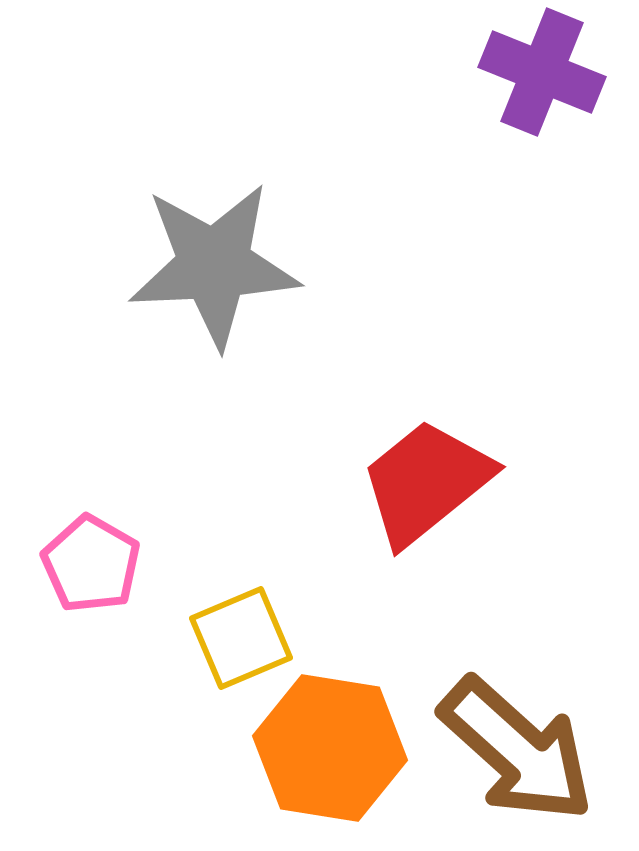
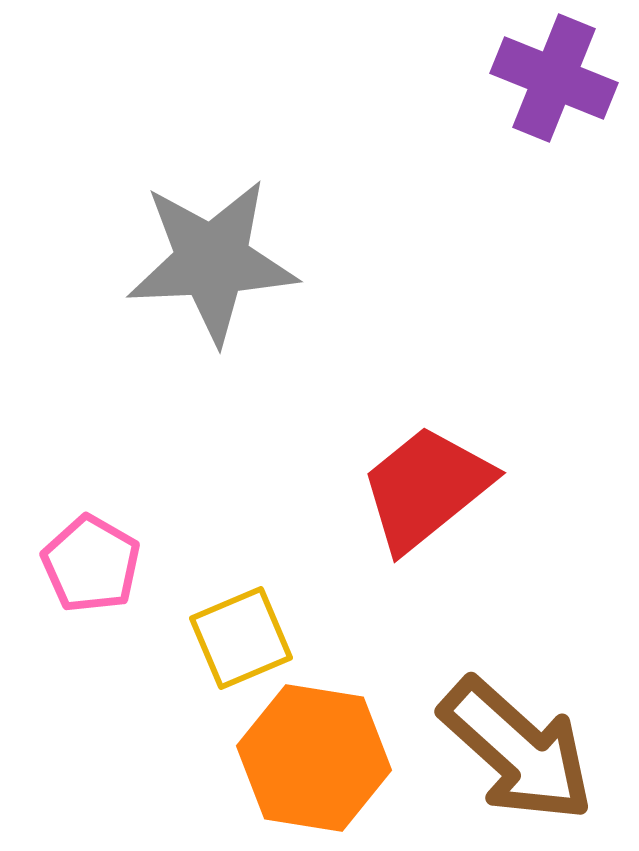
purple cross: moved 12 px right, 6 px down
gray star: moved 2 px left, 4 px up
red trapezoid: moved 6 px down
orange hexagon: moved 16 px left, 10 px down
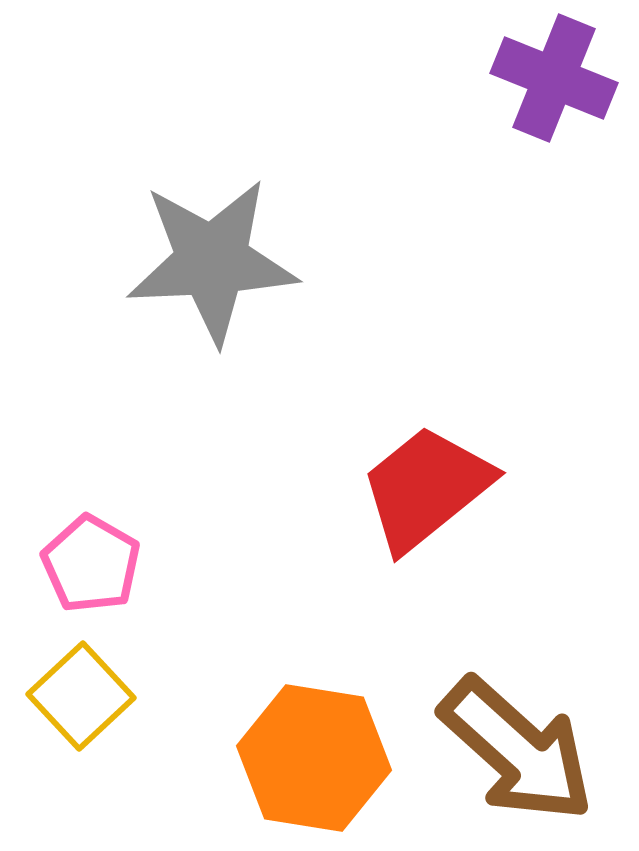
yellow square: moved 160 px left, 58 px down; rotated 20 degrees counterclockwise
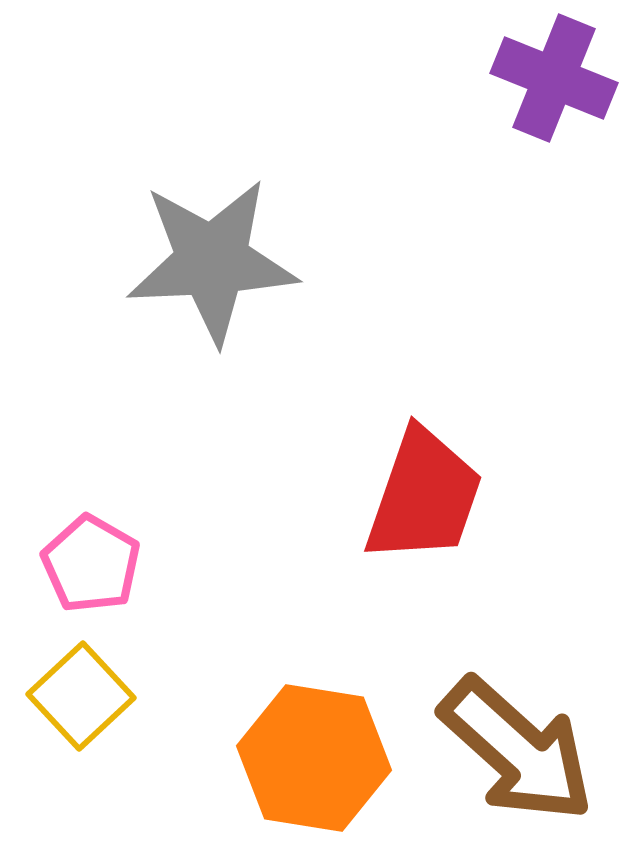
red trapezoid: moved 2 px left, 8 px down; rotated 148 degrees clockwise
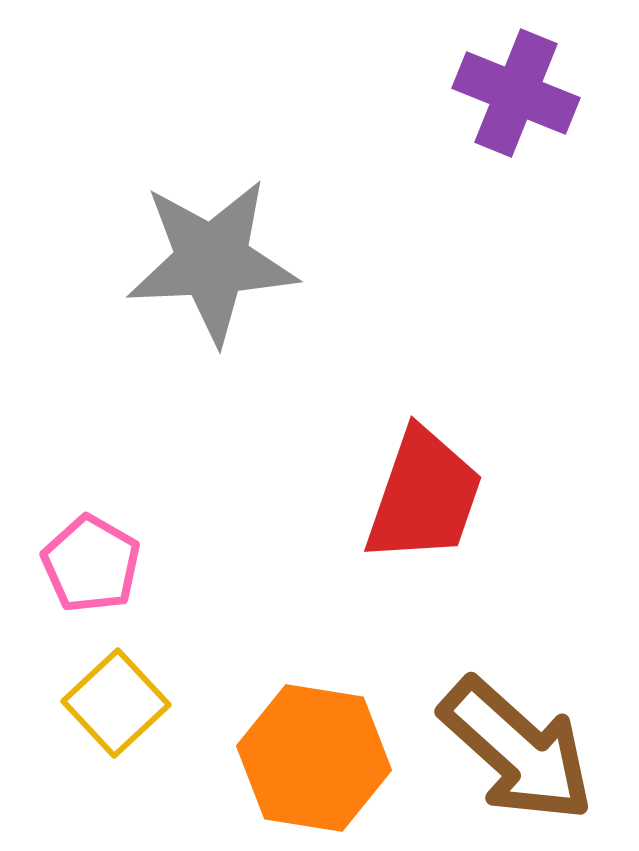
purple cross: moved 38 px left, 15 px down
yellow square: moved 35 px right, 7 px down
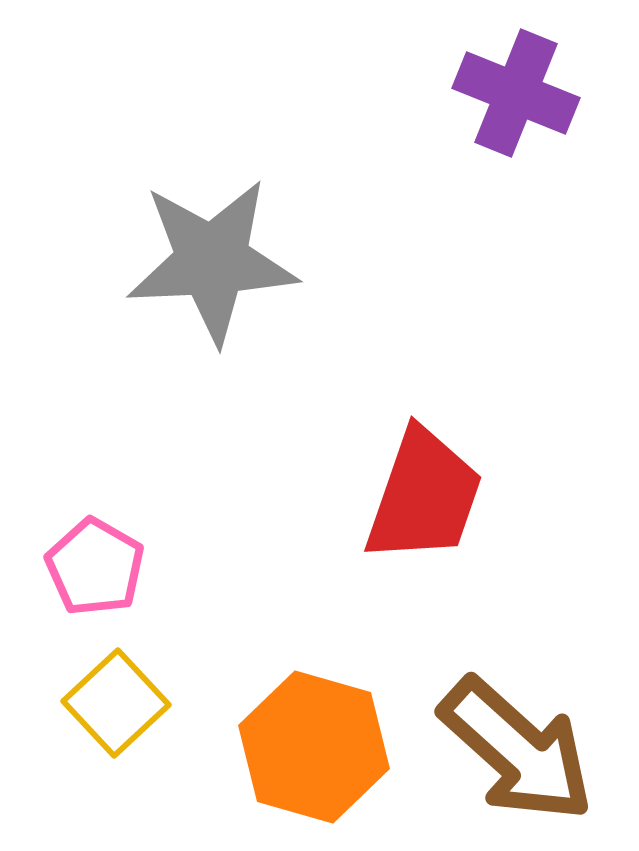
pink pentagon: moved 4 px right, 3 px down
orange hexagon: moved 11 px up; rotated 7 degrees clockwise
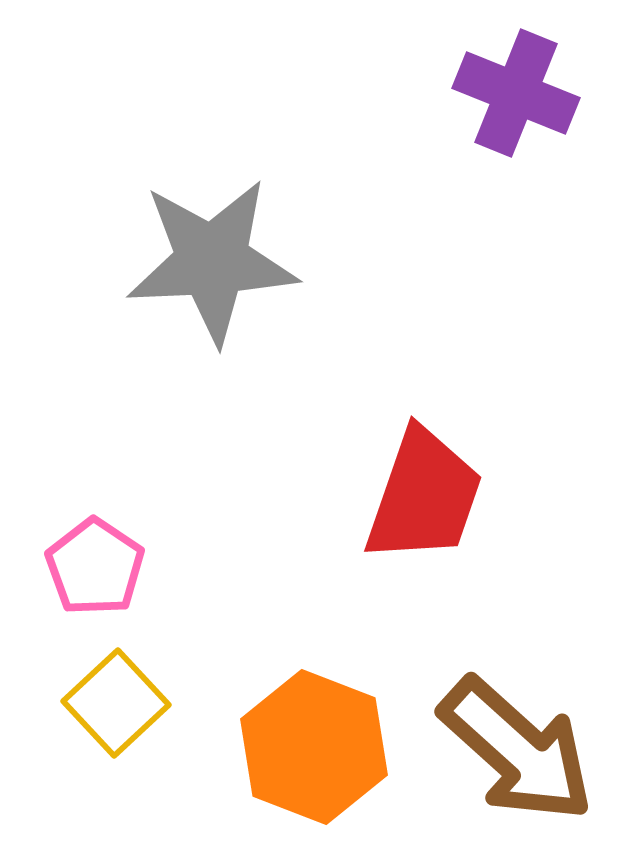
pink pentagon: rotated 4 degrees clockwise
orange hexagon: rotated 5 degrees clockwise
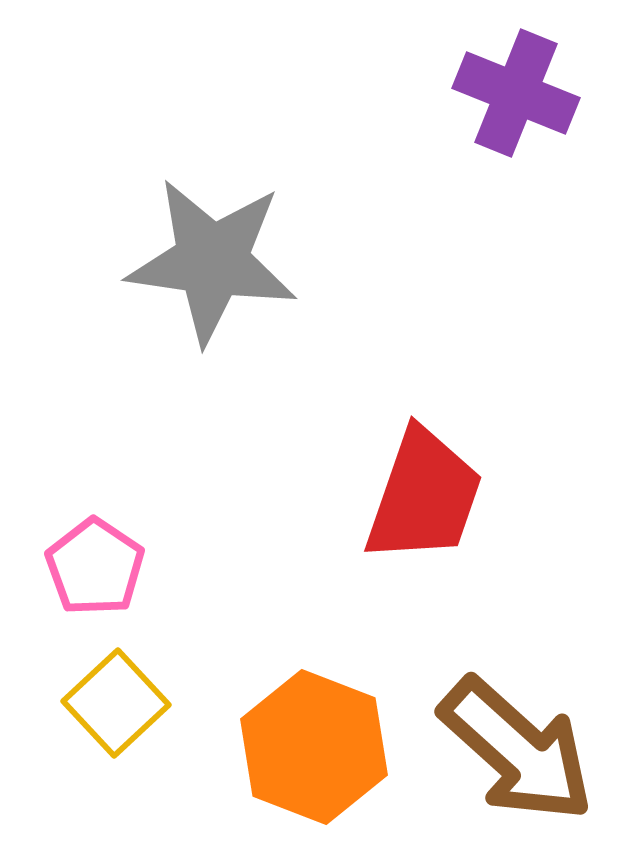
gray star: rotated 11 degrees clockwise
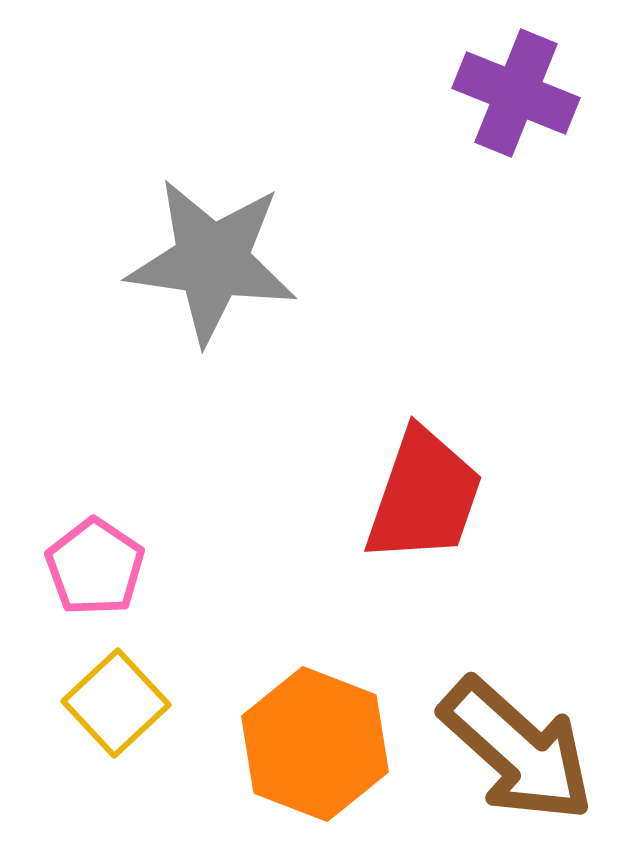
orange hexagon: moved 1 px right, 3 px up
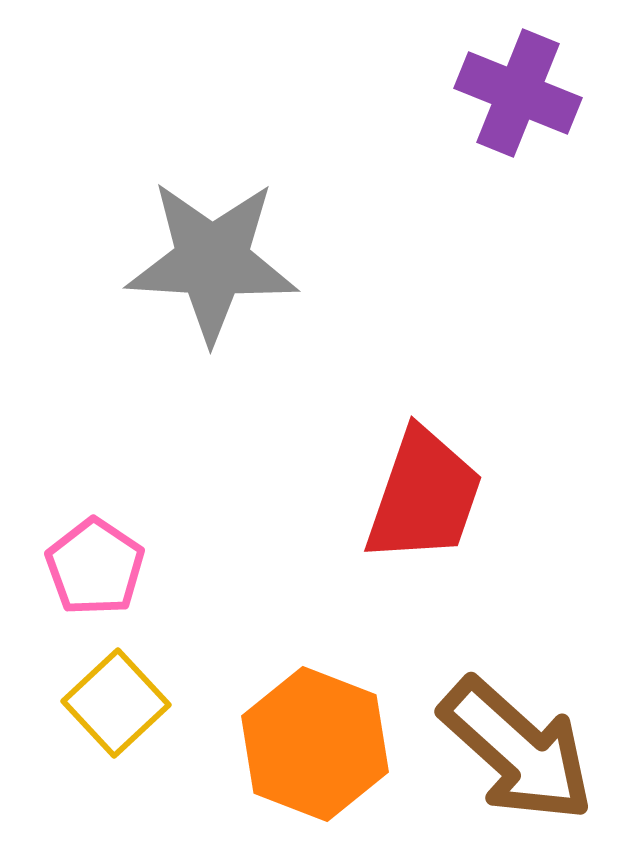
purple cross: moved 2 px right
gray star: rotated 5 degrees counterclockwise
